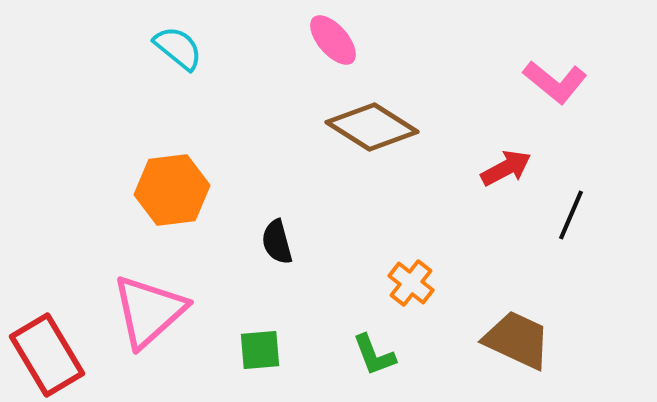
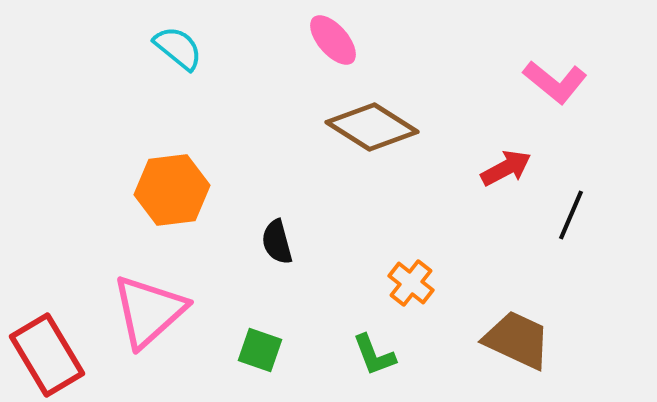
green square: rotated 24 degrees clockwise
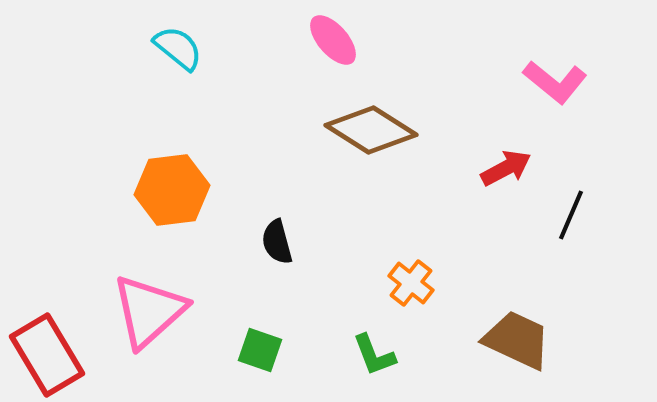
brown diamond: moved 1 px left, 3 px down
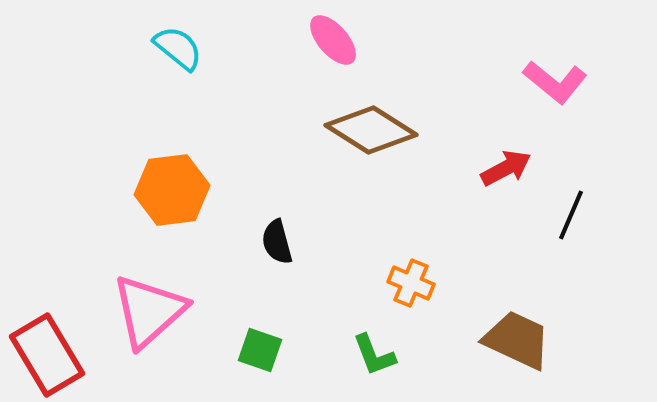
orange cross: rotated 15 degrees counterclockwise
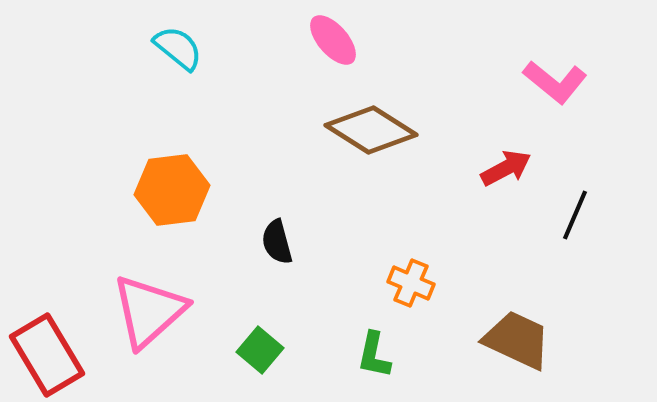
black line: moved 4 px right
green square: rotated 21 degrees clockwise
green L-shape: rotated 33 degrees clockwise
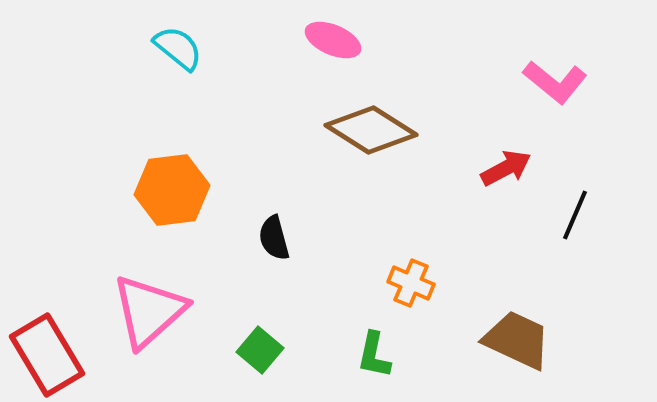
pink ellipse: rotated 26 degrees counterclockwise
black semicircle: moved 3 px left, 4 px up
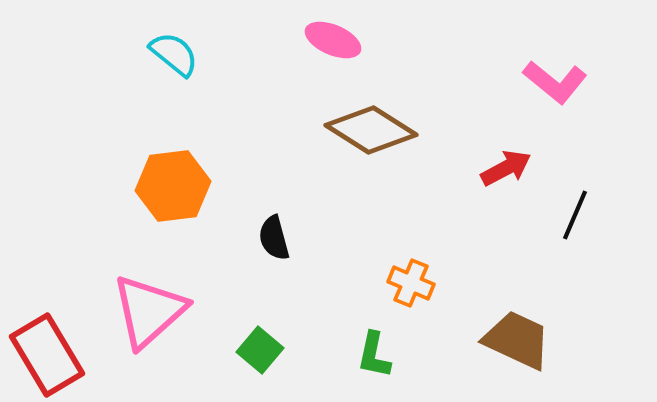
cyan semicircle: moved 4 px left, 6 px down
orange hexagon: moved 1 px right, 4 px up
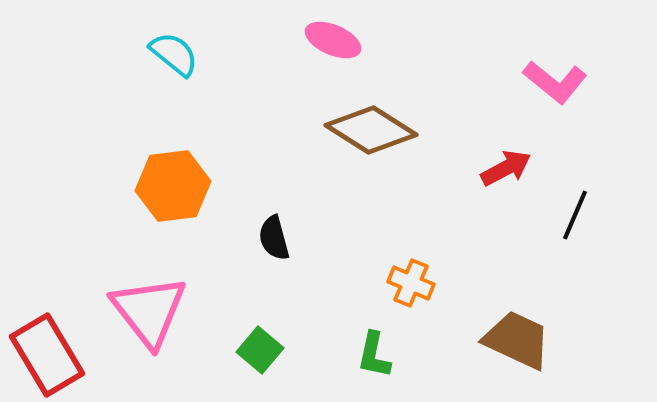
pink triangle: rotated 26 degrees counterclockwise
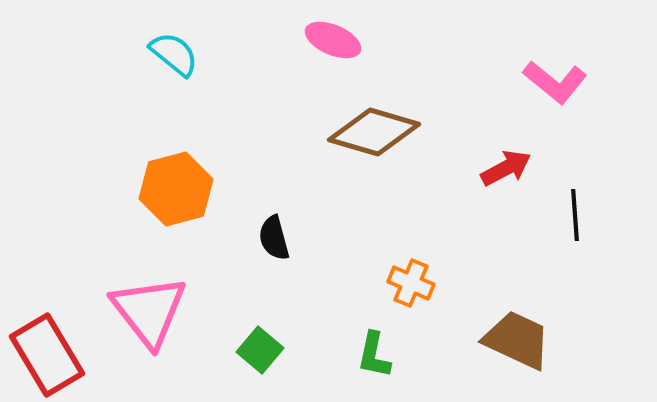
brown diamond: moved 3 px right, 2 px down; rotated 16 degrees counterclockwise
orange hexagon: moved 3 px right, 3 px down; rotated 8 degrees counterclockwise
black line: rotated 27 degrees counterclockwise
